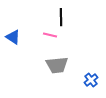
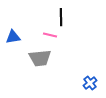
blue triangle: rotated 42 degrees counterclockwise
gray trapezoid: moved 17 px left, 7 px up
blue cross: moved 1 px left, 3 px down
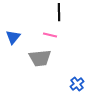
black line: moved 2 px left, 5 px up
blue triangle: rotated 42 degrees counterclockwise
blue cross: moved 13 px left, 1 px down
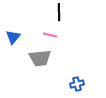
blue cross: rotated 24 degrees clockwise
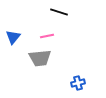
black line: rotated 72 degrees counterclockwise
pink line: moved 3 px left, 1 px down; rotated 24 degrees counterclockwise
blue cross: moved 1 px right, 1 px up
